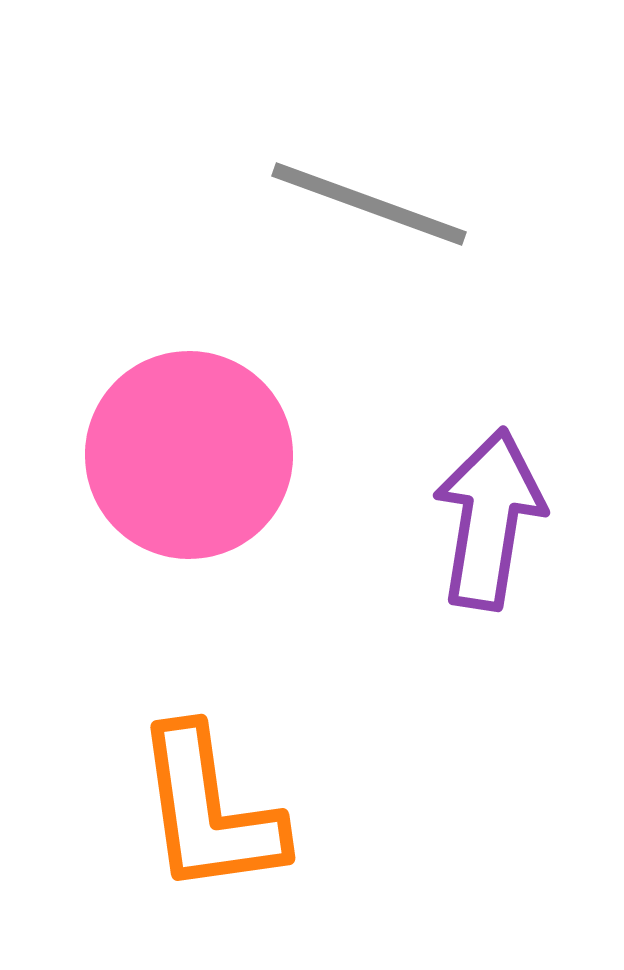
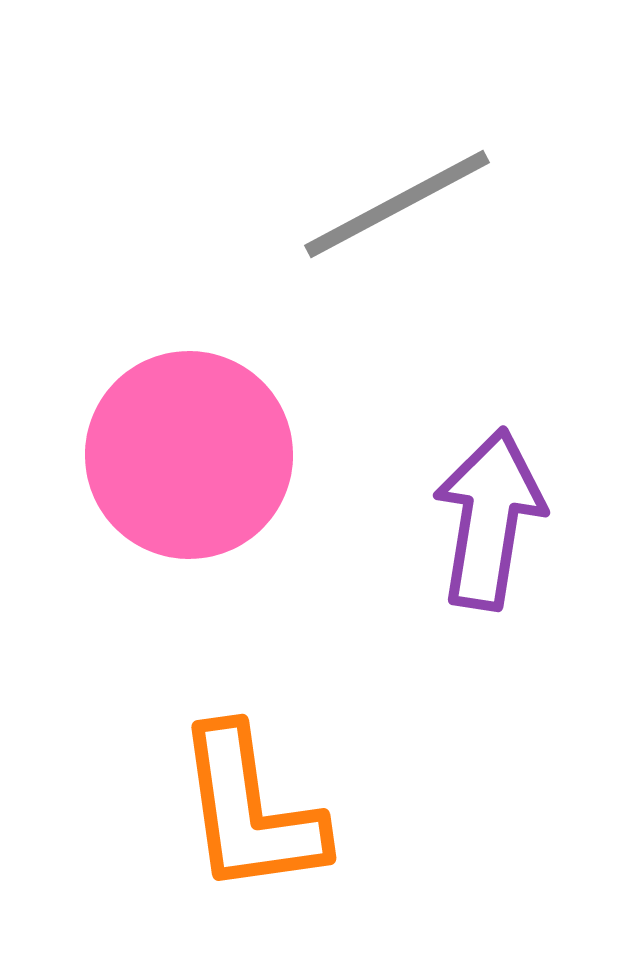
gray line: moved 28 px right; rotated 48 degrees counterclockwise
orange L-shape: moved 41 px right
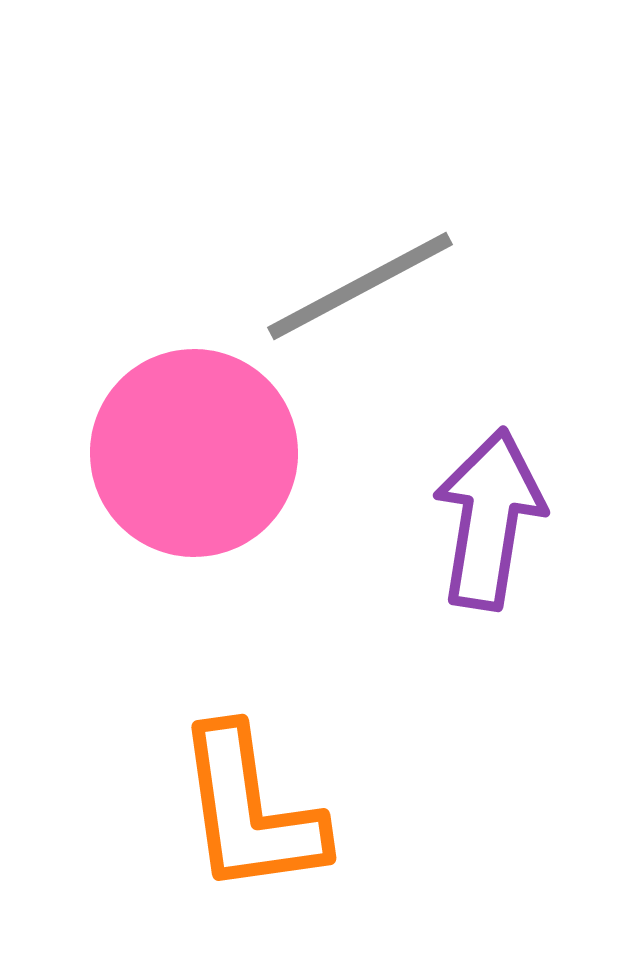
gray line: moved 37 px left, 82 px down
pink circle: moved 5 px right, 2 px up
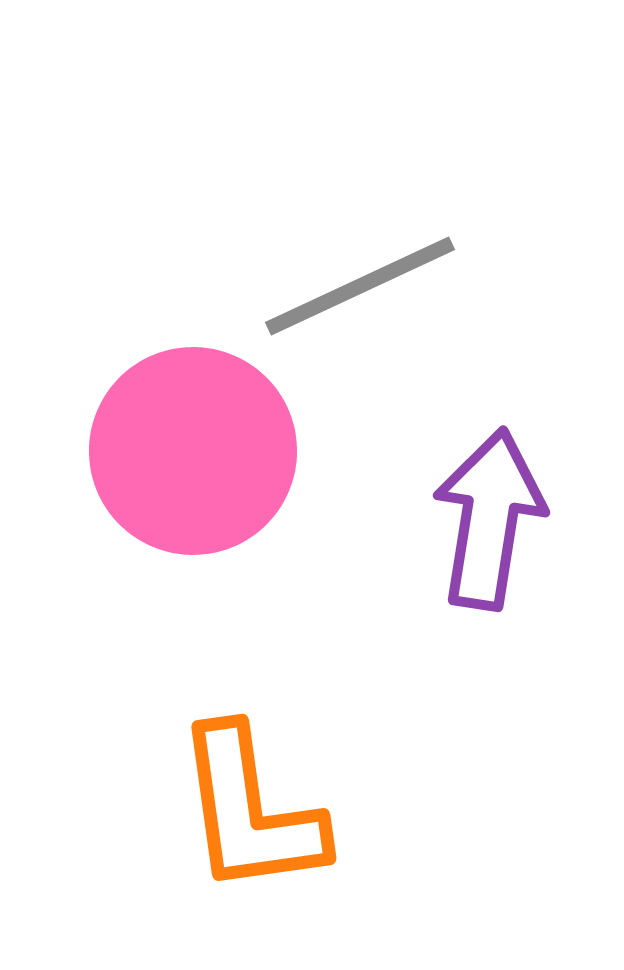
gray line: rotated 3 degrees clockwise
pink circle: moved 1 px left, 2 px up
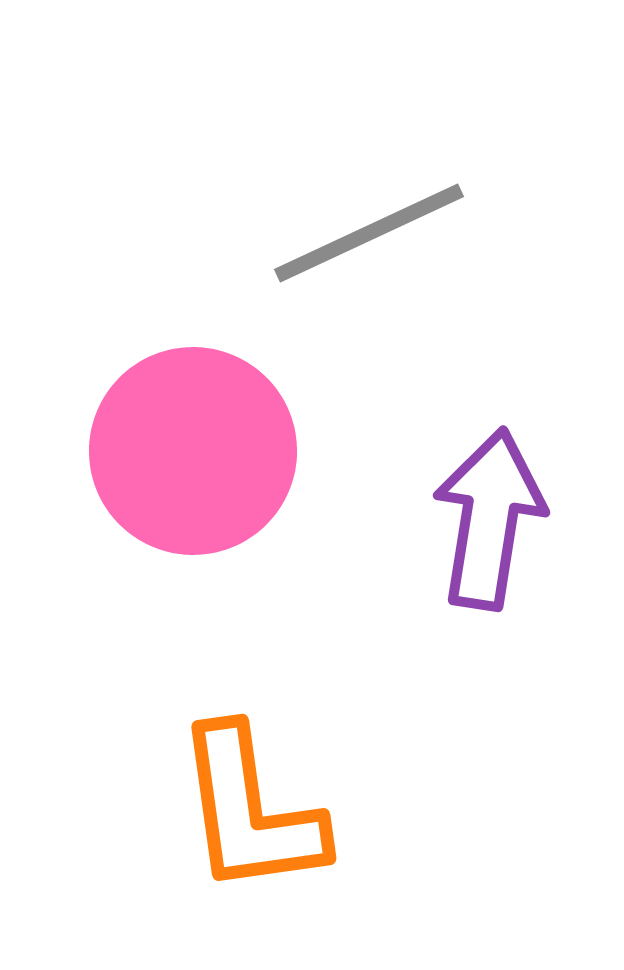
gray line: moved 9 px right, 53 px up
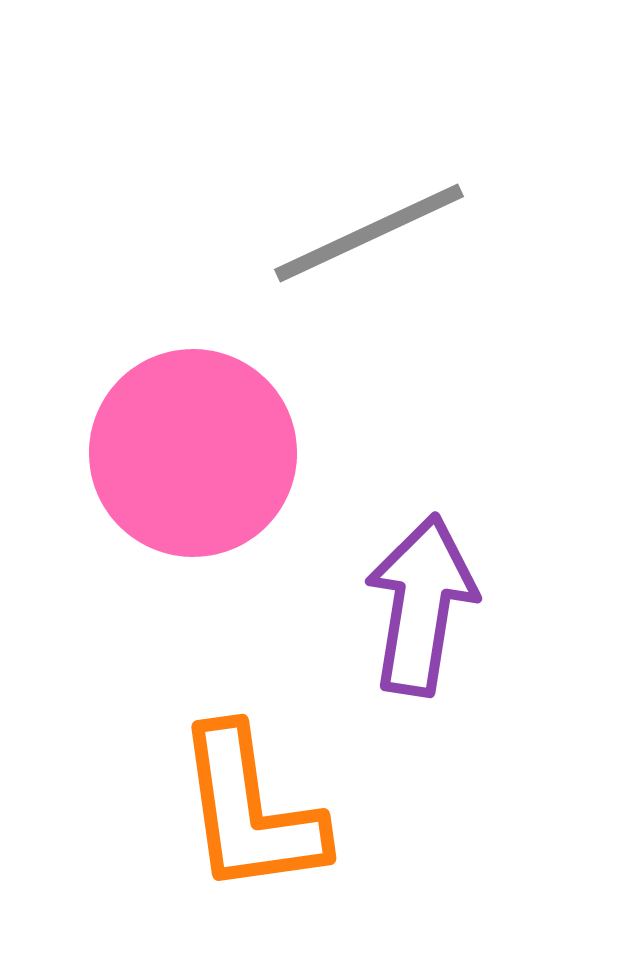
pink circle: moved 2 px down
purple arrow: moved 68 px left, 86 px down
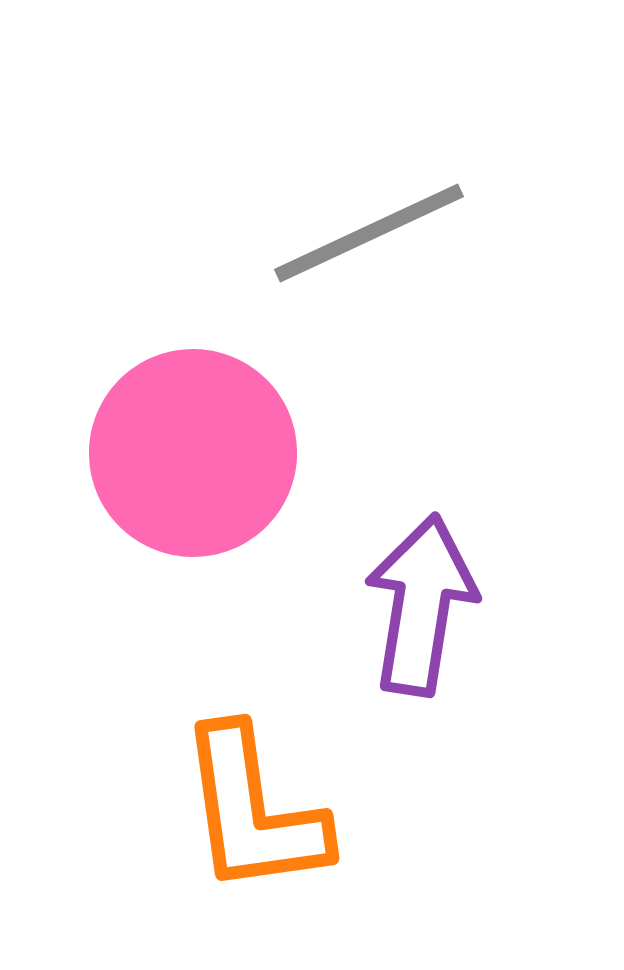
orange L-shape: moved 3 px right
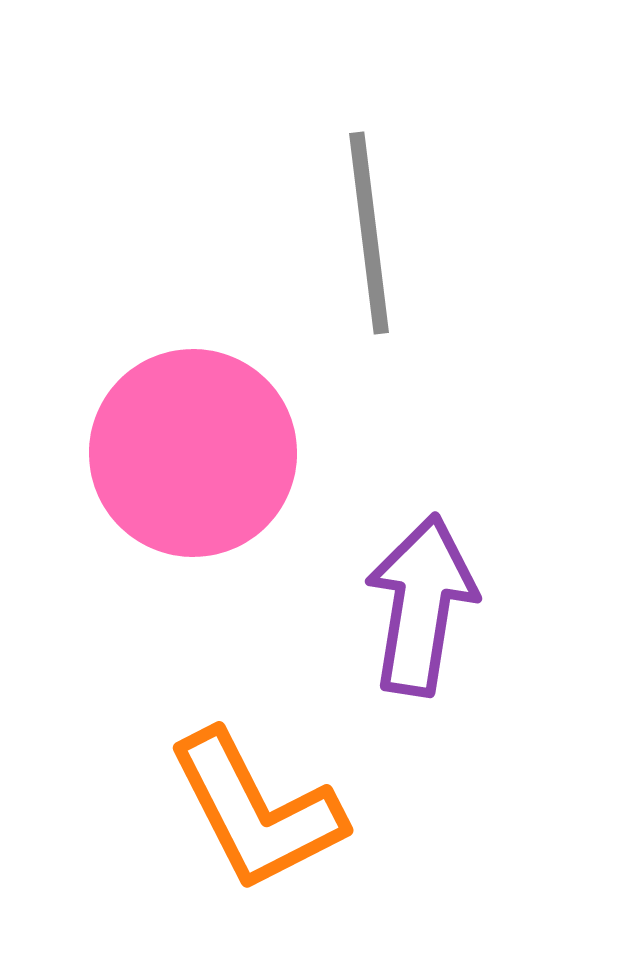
gray line: rotated 72 degrees counterclockwise
orange L-shape: moved 3 px right; rotated 19 degrees counterclockwise
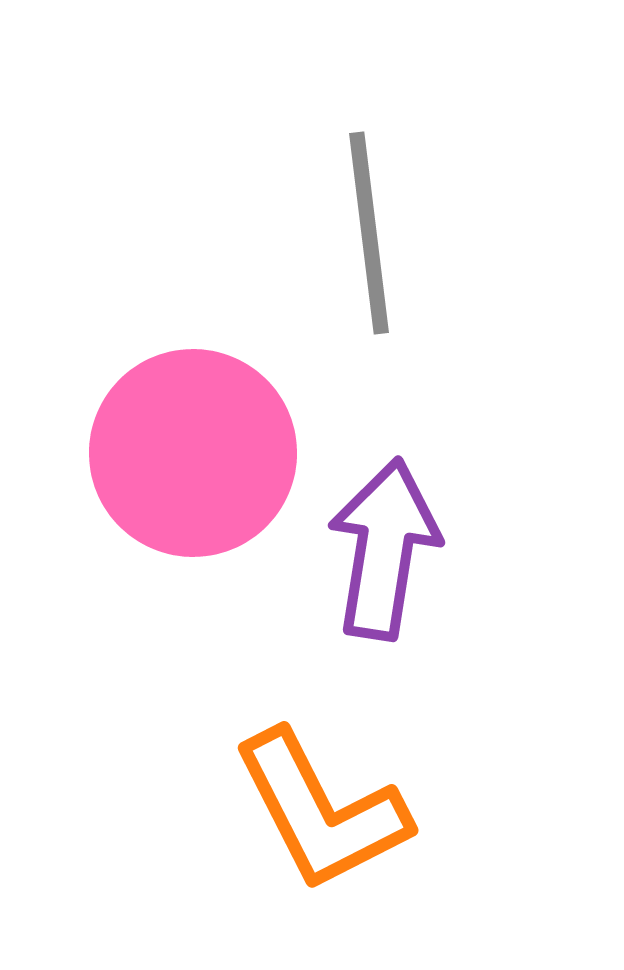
purple arrow: moved 37 px left, 56 px up
orange L-shape: moved 65 px right
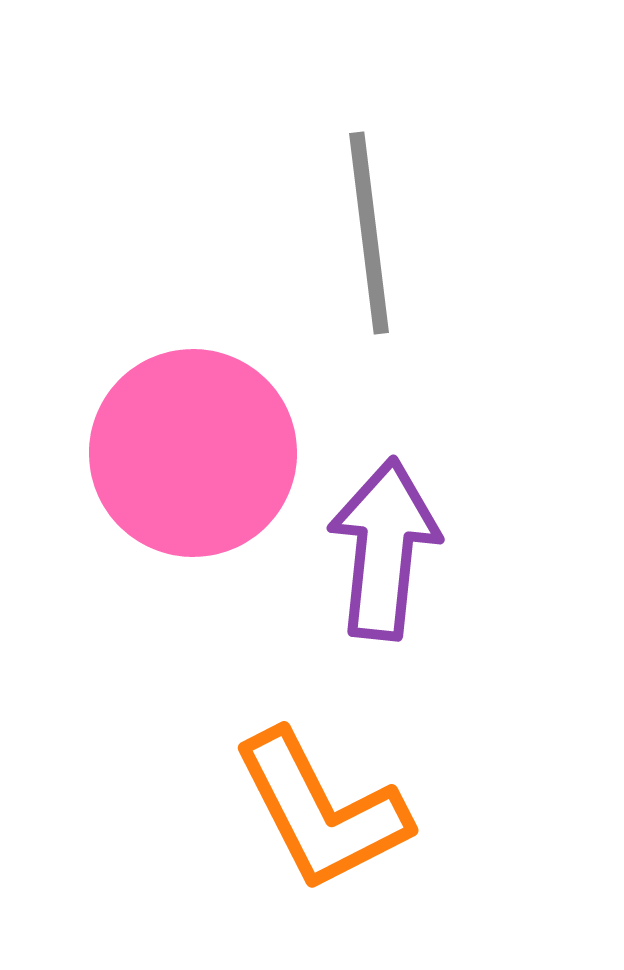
purple arrow: rotated 3 degrees counterclockwise
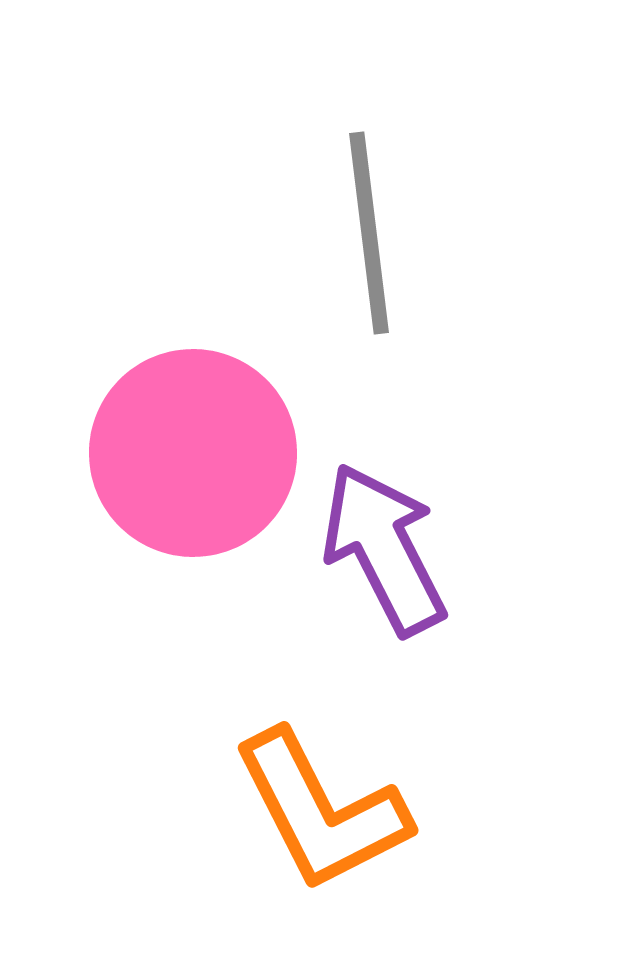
purple arrow: rotated 33 degrees counterclockwise
